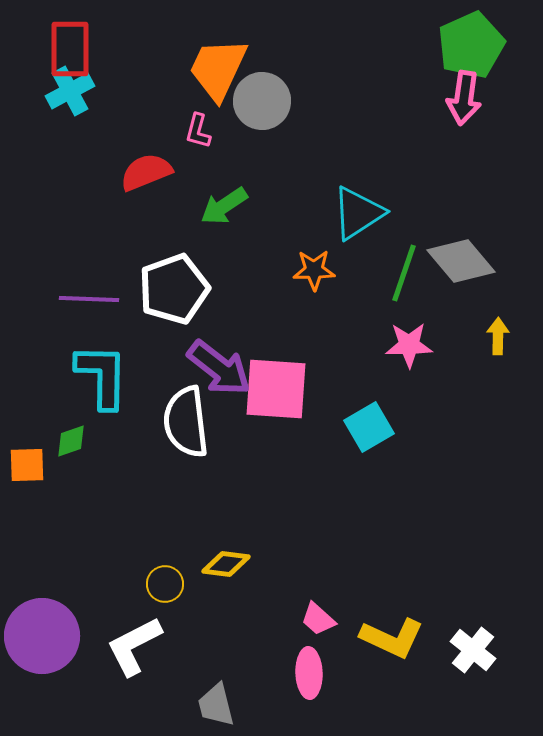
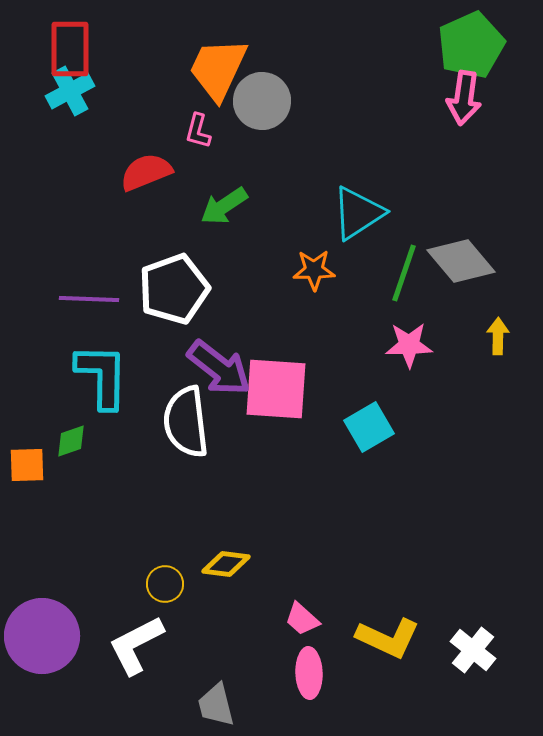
pink trapezoid: moved 16 px left
yellow L-shape: moved 4 px left
white L-shape: moved 2 px right, 1 px up
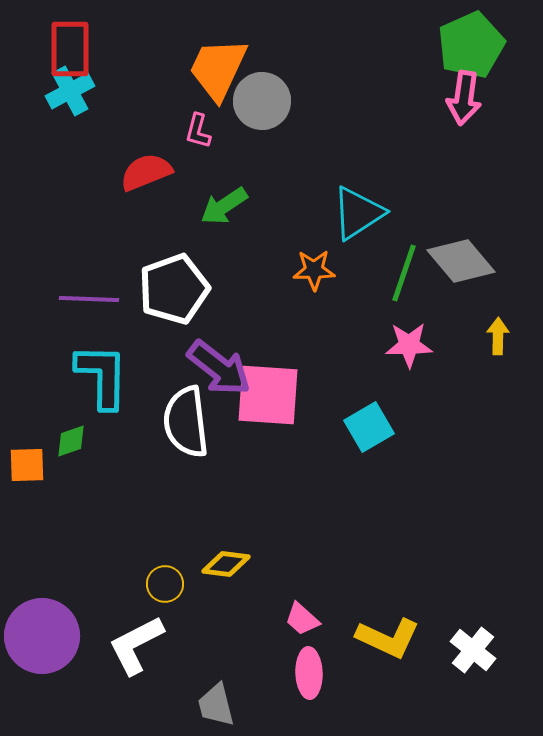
pink square: moved 8 px left, 6 px down
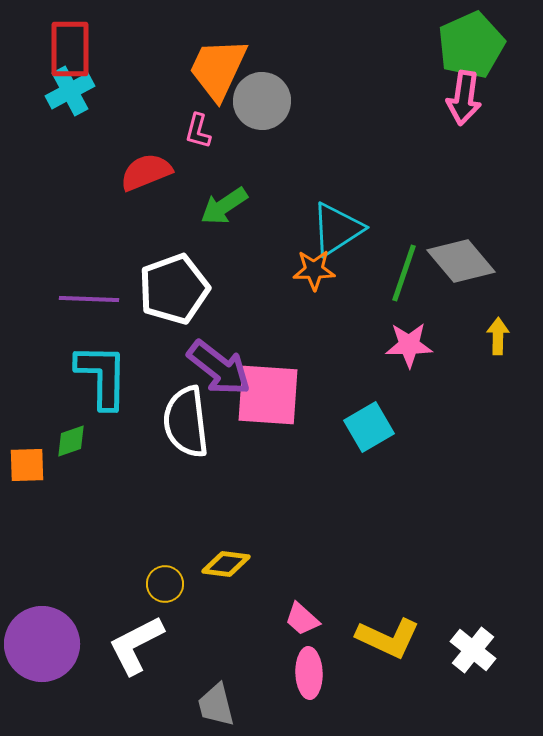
cyan triangle: moved 21 px left, 16 px down
purple circle: moved 8 px down
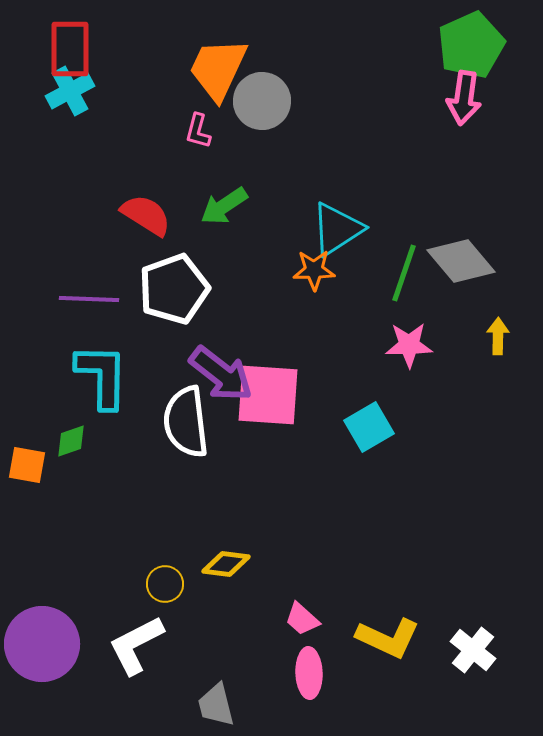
red semicircle: moved 43 px down; rotated 54 degrees clockwise
purple arrow: moved 2 px right, 6 px down
orange square: rotated 12 degrees clockwise
